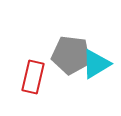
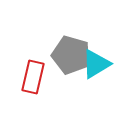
gray pentagon: rotated 9 degrees clockwise
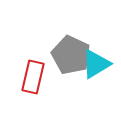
gray pentagon: rotated 9 degrees clockwise
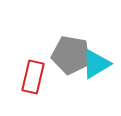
gray pentagon: rotated 15 degrees counterclockwise
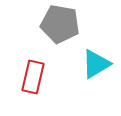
gray pentagon: moved 11 px left, 31 px up
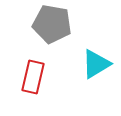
gray pentagon: moved 8 px left
